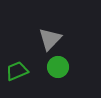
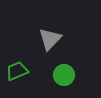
green circle: moved 6 px right, 8 px down
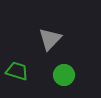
green trapezoid: rotated 40 degrees clockwise
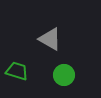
gray triangle: rotated 45 degrees counterclockwise
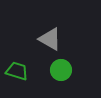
green circle: moved 3 px left, 5 px up
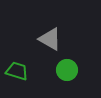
green circle: moved 6 px right
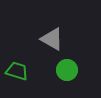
gray triangle: moved 2 px right
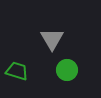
gray triangle: rotated 30 degrees clockwise
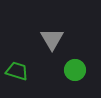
green circle: moved 8 px right
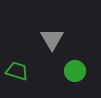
green circle: moved 1 px down
